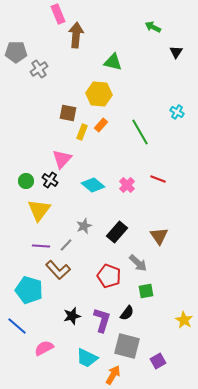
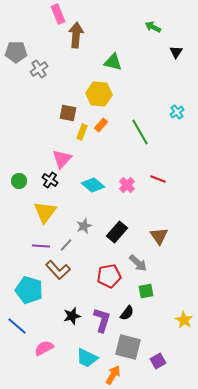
cyan cross: rotated 24 degrees clockwise
green circle: moved 7 px left
yellow triangle: moved 6 px right, 2 px down
red pentagon: rotated 30 degrees counterclockwise
gray square: moved 1 px right, 1 px down
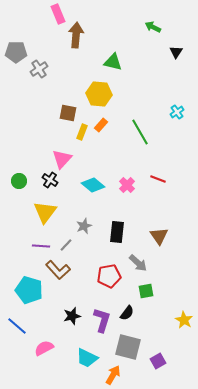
black rectangle: rotated 35 degrees counterclockwise
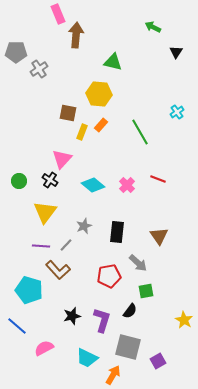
black semicircle: moved 3 px right, 2 px up
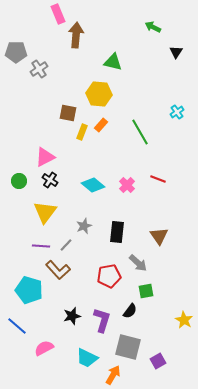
pink triangle: moved 17 px left, 2 px up; rotated 20 degrees clockwise
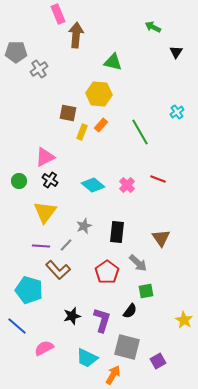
brown triangle: moved 2 px right, 2 px down
red pentagon: moved 2 px left, 4 px up; rotated 25 degrees counterclockwise
gray square: moved 1 px left
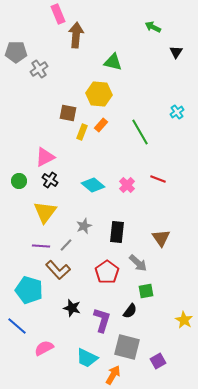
black star: moved 8 px up; rotated 30 degrees clockwise
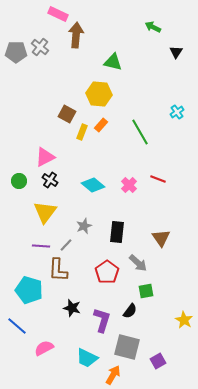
pink rectangle: rotated 42 degrees counterclockwise
gray cross: moved 1 px right, 22 px up; rotated 18 degrees counterclockwise
brown square: moved 1 px left, 1 px down; rotated 18 degrees clockwise
pink cross: moved 2 px right
brown L-shape: rotated 45 degrees clockwise
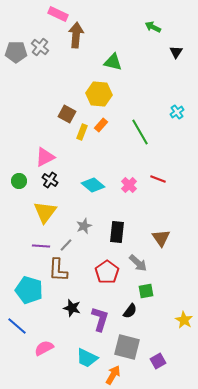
purple L-shape: moved 2 px left, 1 px up
